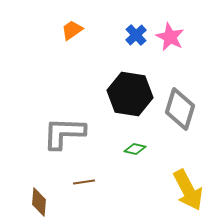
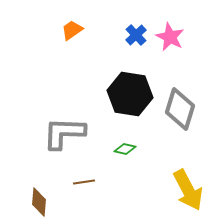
green diamond: moved 10 px left
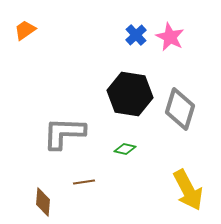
orange trapezoid: moved 47 px left
brown diamond: moved 4 px right
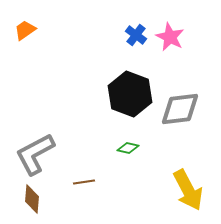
blue cross: rotated 10 degrees counterclockwise
black hexagon: rotated 12 degrees clockwise
gray diamond: rotated 66 degrees clockwise
gray L-shape: moved 29 px left, 21 px down; rotated 30 degrees counterclockwise
green diamond: moved 3 px right, 1 px up
brown diamond: moved 11 px left, 3 px up
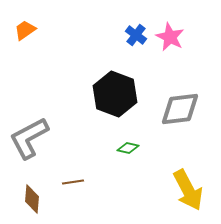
black hexagon: moved 15 px left
gray L-shape: moved 6 px left, 16 px up
brown line: moved 11 px left
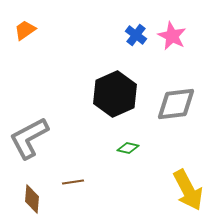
pink star: moved 2 px right, 1 px up
black hexagon: rotated 15 degrees clockwise
gray diamond: moved 4 px left, 5 px up
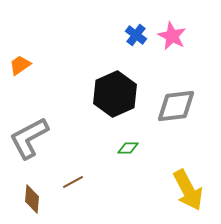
orange trapezoid: moved 5 px left, 35 px down
gray diamond: moved 2 px down
green diamond: rotated 15 degrees counterclockwise
brown line: rotated 20 degrees counterclockwise
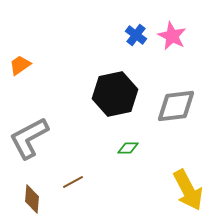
black hexagon: rotated 12 degrees clockwise
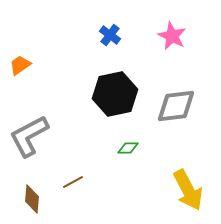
blue cross: moved 26 px left
gray L-shape: moved 2 px up
